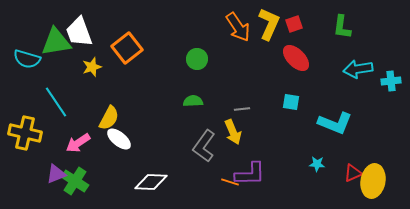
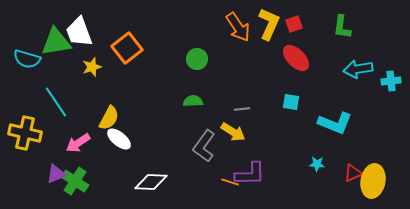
yellow arrow: rotated 35 degrees counterclockwise
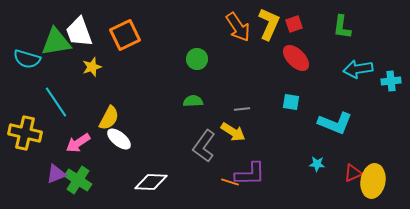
orange square: moved 2 px left, 13 px up; rotated 12 degrees clockwise
green cross: moved 3 px right, 1 px up
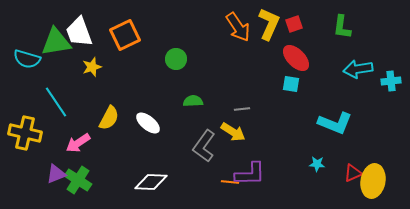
green circle: moved 21 px left
cyan square: moved 18 px up
white ellipse: moved 29 px right, 16 px up
orange line: rotated 12 degrees counterclockwise
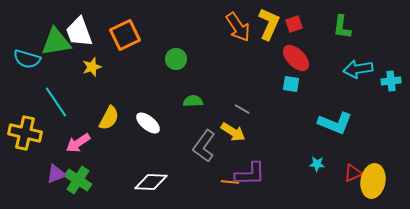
gray line: rotated 35 degrees clockwise
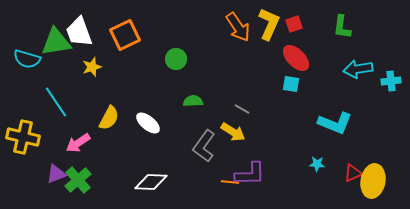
yellow cross: moved 2 px left, 4 px down
green cross: rotated 16 degrees clockwise
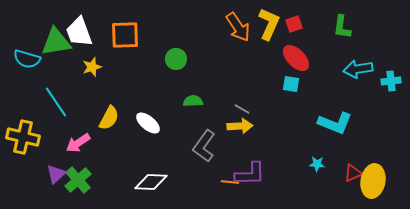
orange square: rotated 24 degrees clockwise
yellow arrow: moved 7 px right, 6 px up; rotated 35 degrees counterclockwise
purple triangle: rotated 20 degrees counterclockwise
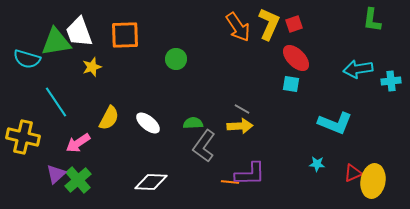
green L-shape: moved 30 px right, 7 px up
green semicircle: moved 22 px down
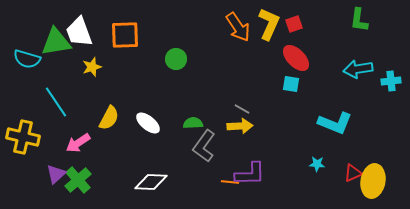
green L-shape: moved 13 px left
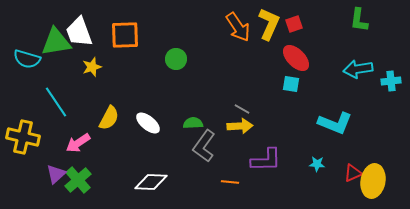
purple L-shape: moved 16 px right, 14 px up
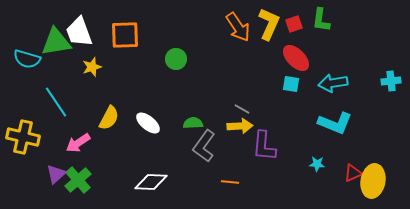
green L-shape: moved 38 px left
cyan arrow: moved 25 px left, 14 px down
purple L-shape: moved 2 px left, 14 px up; rotated 96 degrees clockwise
